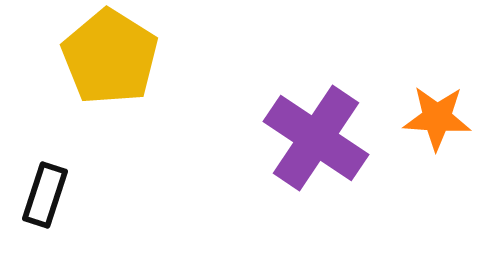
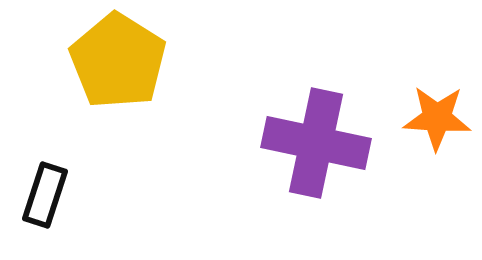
yellow pentagon: moved 8 px right, 4 px down
purple cross: moved 5 px down; rotated 22 degrees counterclockwise
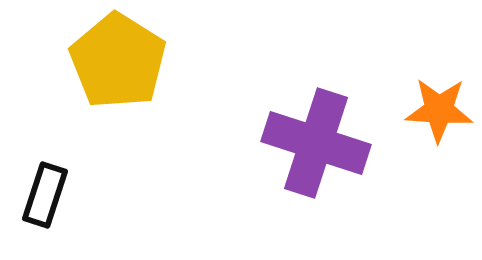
orange star: moved 2 px right, 8 px up
purple cross: rotated 6 degrees clockwise
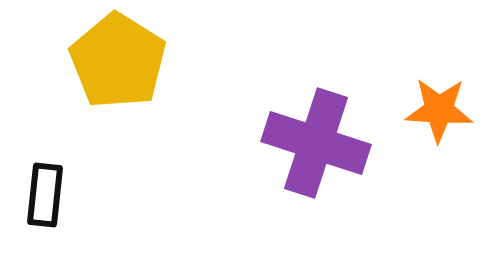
black rectangle: rotated 12 degrees counterclockwise
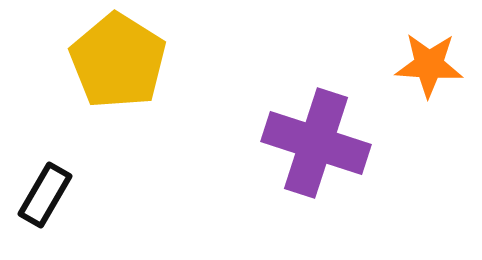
orange star: moved 10 px left, 45 px up
black rectangle: rotated 24 degrees clockwise
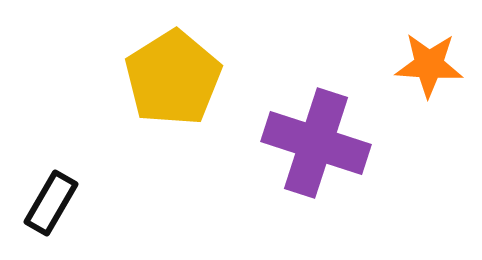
yellow pentagon: moved 55 px right, 17 px down; rotated 8 degrees clockwise
black rectangle: moved 6 px right, 8 px down
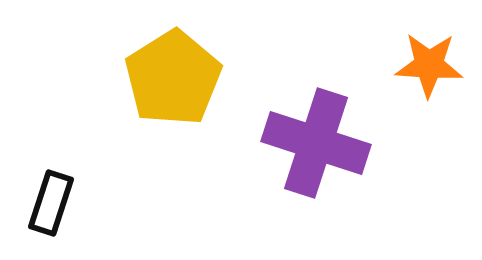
black rectangle: rotated 12 degrees counterclockwise
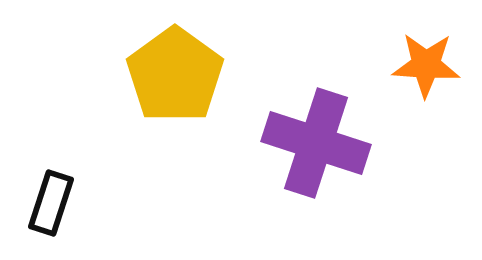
orange star: moved 3 px left
yellow pentagon: moved 2 px right, 3 px up; rotated 4 degrees counterclockwise
